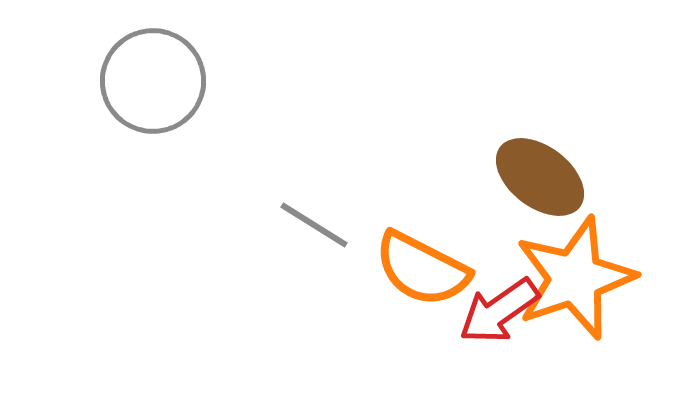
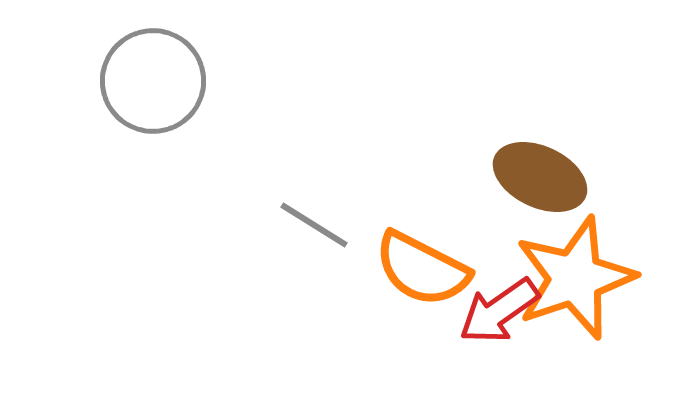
brown ellipse: rotated 12 degrees counterclockwise
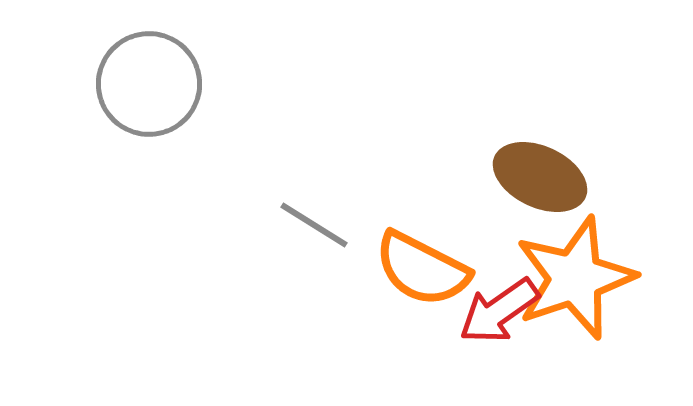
gray circle: moved 4 px left, 3 px down
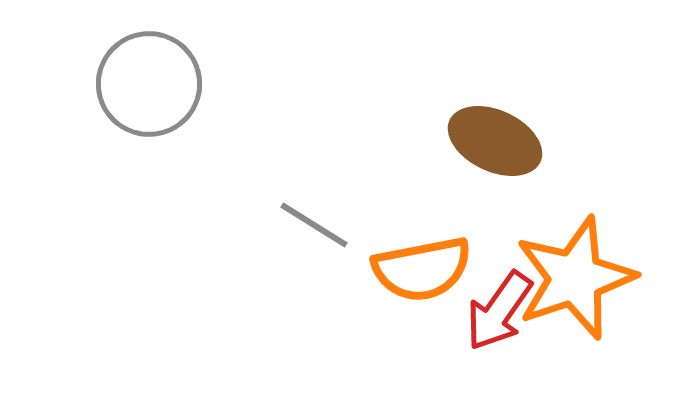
brown ellipse: moved 45 px left, 36 px up
orange semicircle: rotated 38 degrees counterclockwise
red arrow: rotated 20 degrees counterclockwise
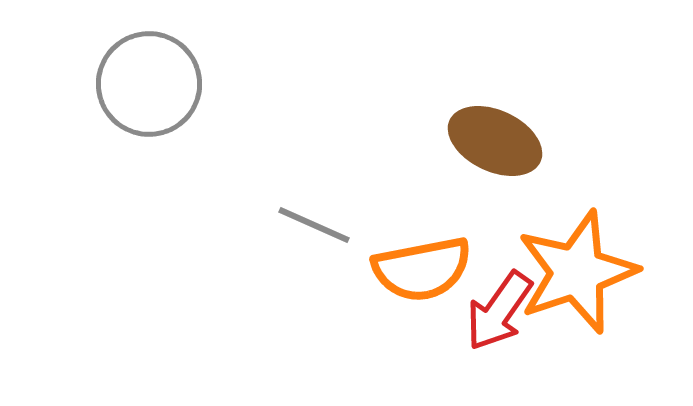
gray line: rotated 8 degrees counterclockwise
orange star: moved 2 px right, 6 px up
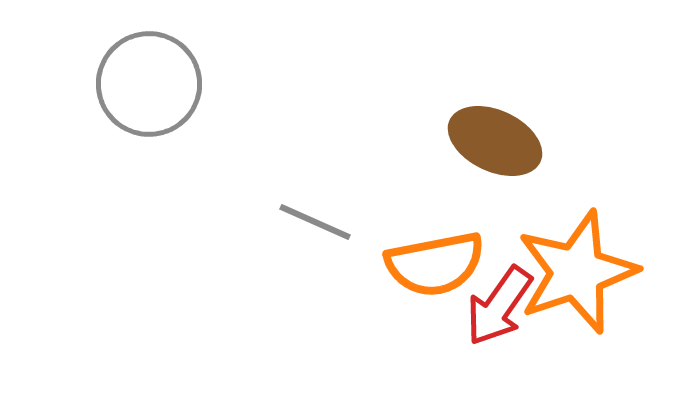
gray line: moved 1 px right, 3 px up
orange semicircle: moved 13 px right, 5 px up
red arrow: moved 5 px up
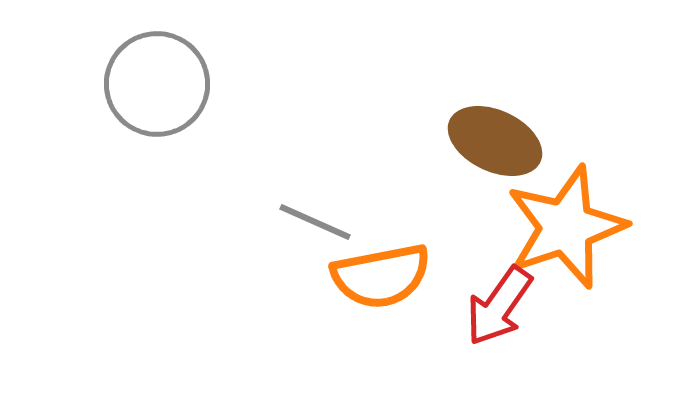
gray circle: moved 8 px right
orange semicircle: moved 54 px left, 12 px down
orange star: moved 11 px left, 45 px up
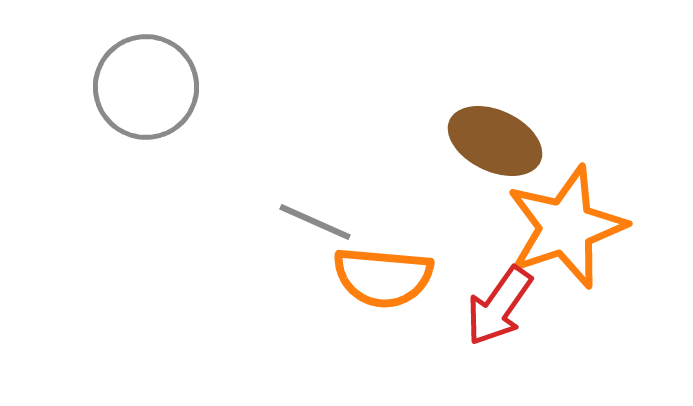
gray circle: moved 11 px left, 3 px down
orange semicircle: moved 2 px right, 1 px down; rotated 16 degrees clockwise
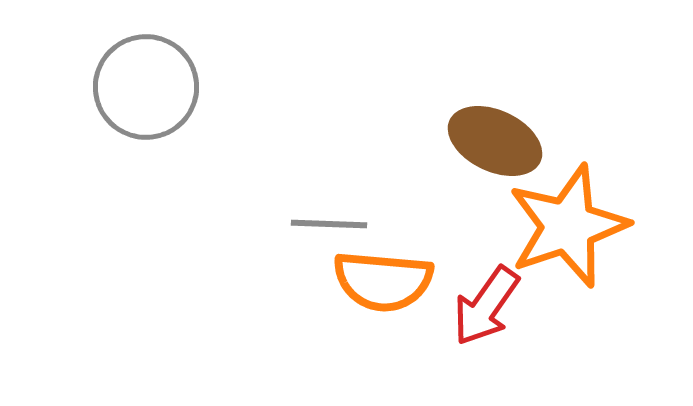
gray line: moved 14 px right, 2 px down; rotated 22 degrees counterclockwise
orange star: moved 2 px right, 1 px up
orange semicircle: moved 4 px down
red arrow: moved 13 px left
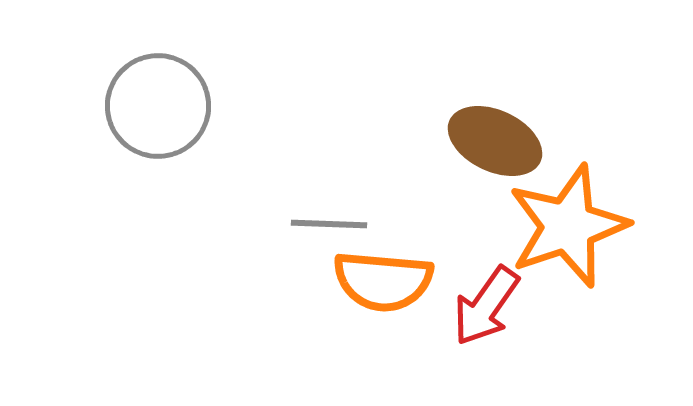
gray circle: moved 12 px right, 19 px down
